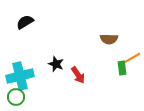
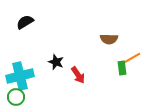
black star: moved 2 px up
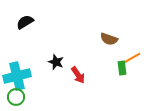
brown semicircle: rotated 18 degrees clockwise
cyan cross: moved 3 px left
